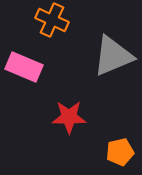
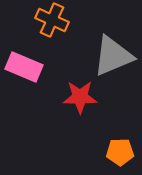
red star: moved 11 px right, 20 px up
orange pentagon: rotated 12 degrees clockwise
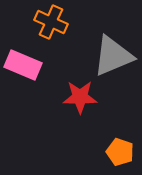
orange cross: moved 1 px left, 2 px down
pink rectangle: moved 1 px left, 2 px up
orange pentagon: rotated 20 degrees clockwise
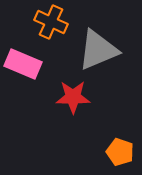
gray triangle: moved 15 px left, 6 px up
pink rectangle: moved 1 px up
red star: moved 7 px left
